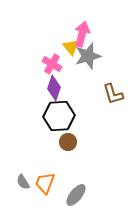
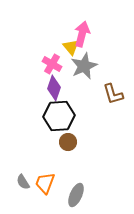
gray star: moved 4 px left, 10 px down; rotated 8 degrees counterclockwise
gray ellipse: rotated 15 degrees counterclockwise
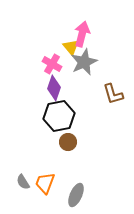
gray star: moved 4 px up
black hexagon: rotated 8 degrees counterclockwise
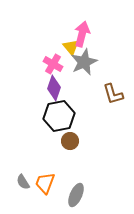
pink cross: moved 1 px right
brown circle: moved 2 px right, 1 px up
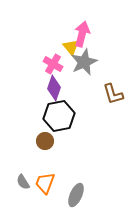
brown circle: moved 25 px left
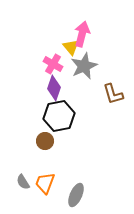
gray star: moved 4 px down
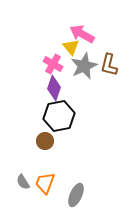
pink arrow: rotated 75 degrees counterclockwise
brown L-shape: moved 4 px left, 29 px up; rotated 30 degrees clockwise
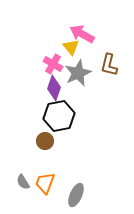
gray star: moved 6 px left, 7 px down
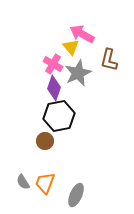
brown L-shape: moved 5 px up
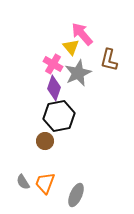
pink arrow: rotated 20 degrees clockwise
